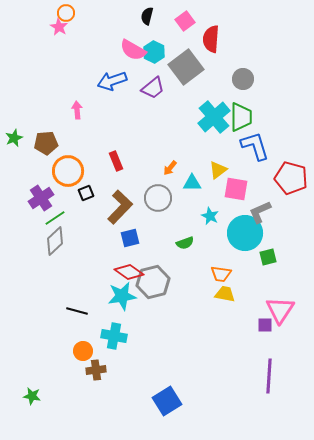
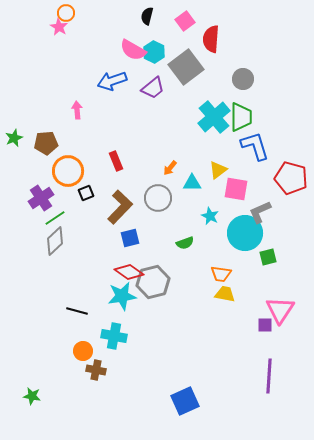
brown cross at (96, 370): rotated 18 degrees clockwise
blue square at (167, 401): moved 18 px right; rotated 8 degrees clockwise
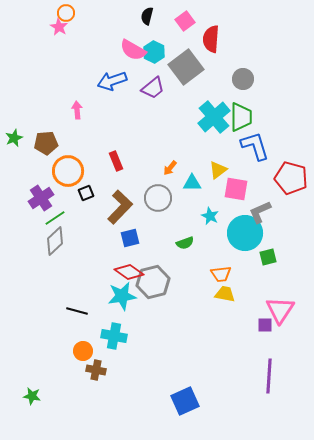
orange trapezoid at (221, 274): rotated 15 degrees counterclockwise
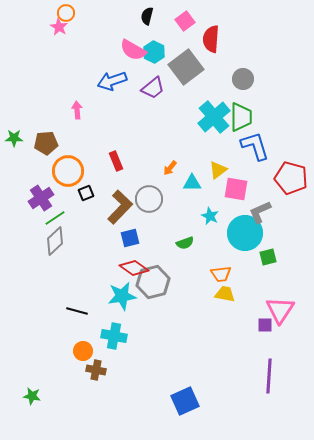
green star at (14, 138): rotated 24 degrees clockwise
gray circle at (158, 198): moved 9 px left, 1 px down
red diamond at (129, 272): moved 5 px right, 4 px up
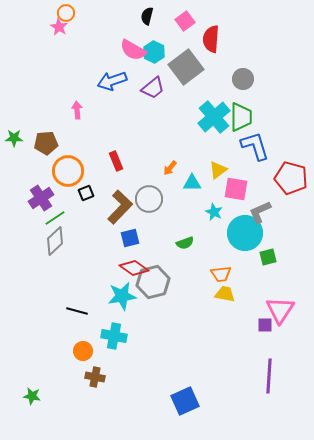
cyan star at (210, 216): moved 4 px right, 4 px up
brown cross at (96, 370): moved 1 px left, 7 px down
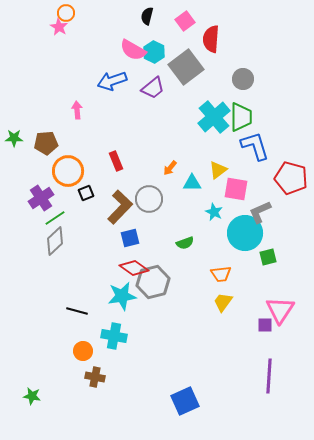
yellow trapezoid at (225, 294): moved 2 px left, 8 px down; rotated 65 degrees counterclockwise
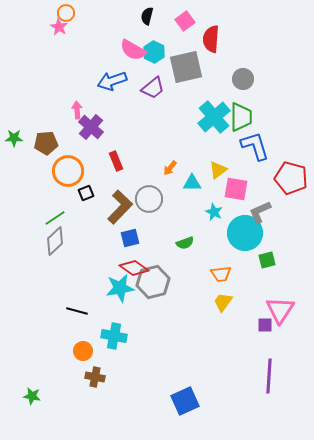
gray square at (186, 67): rotated 24 degrees clockwise
purple cross at (41, 198): moved 50 px right, 71 px up; rotated 15 degrees counterclockwise
green square at (268, 257): moved 1 px left, 3 px down
cyan star at (122, 296): moved 2 px left, 8 px up
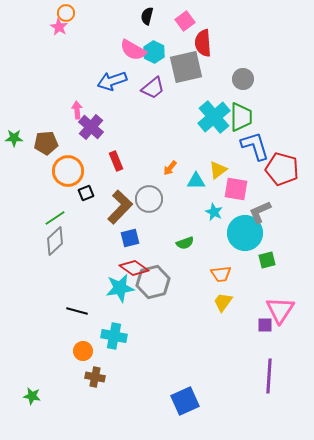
red semicircle at (211, 39): moved 8 px left, 4 px down; rotated 8 degrees counterclockwise
red pentagon at (291, 178): moved 9 px left, 9 px up
cyan triangle at (192, 183): moved 4 px right, 2 px up
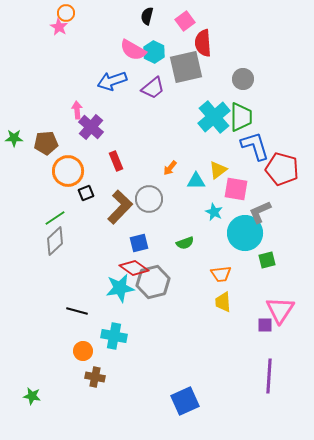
blue square at (130, 238): moved 9 px right, 5 px down
yellow trapezoid at (223, 302): rotated 40 degrees counterclockwise
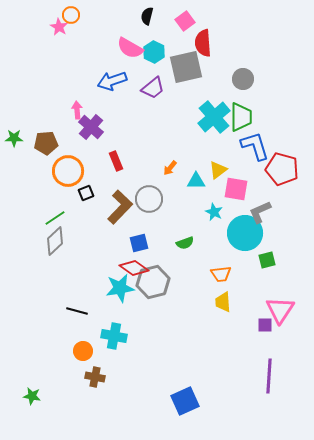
orange circle at (66, 13): moved 5 px right, 2 px down
pink semicircle at (133, 50): moved 3 px left, 2 px up
